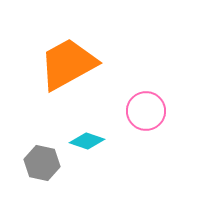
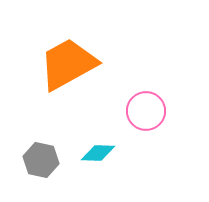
cyan diamond: moved 11 px right, 12 px down; rotated 16 degrees counterclockwise
gray hexagon: moved 1 px left, 3 px up
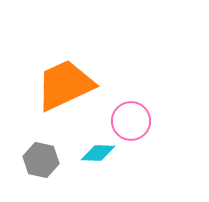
orange trapezoid: moved 3 px left, 21 px down; rotated 4 degrees clockwise
pink circle: moved 15 px left, 10 px down
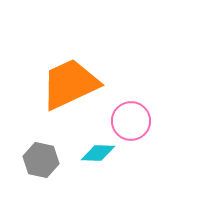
orange trapezoid: moved 5 px right, 1 px up
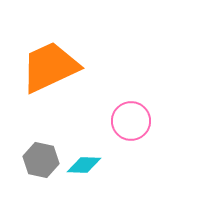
orange trapezoid: moved 20 px left, 17 px up
cyan diamond: moved 14 px left, 12 px down
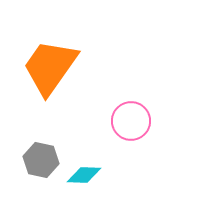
orange trapezoid: rotated 30 degrees counterclockwise
cyan diamond: moved 10 px down
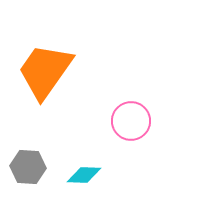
orange trapezoid: moved 5 px left, 4 px down
gray hexagon: moved 13 px left, 7 px down; rotated 8 degrees counterclockwise
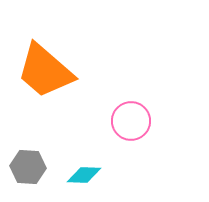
orange trapezoid: rotated 84 degrees counterclockwise
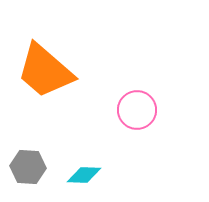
pink circle: moved 6 px right, 11 px up
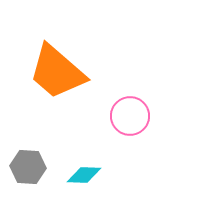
orange trapezoid: moved 12 px right, 1 px down
pink circle: moved 7 px left, 6 px down
